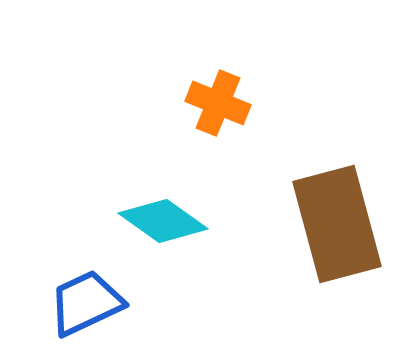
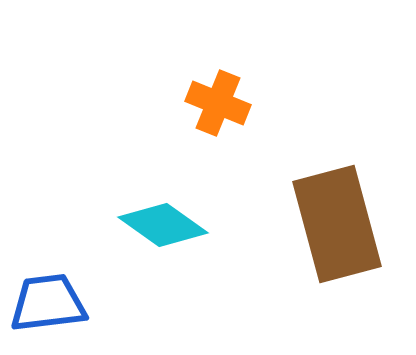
cyan diamond: moved 4 px down
blue trapezoid: moved 38 px left; rotated 18 degrees clockwise
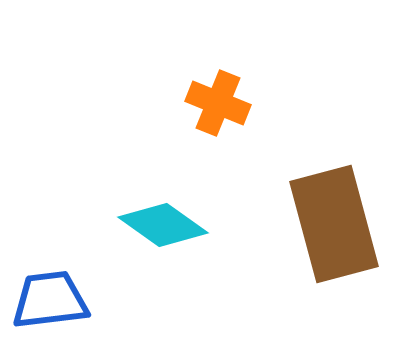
brown rectangle: moved 3 px left
blue trapezoid: moved 2 px right, 3 px up
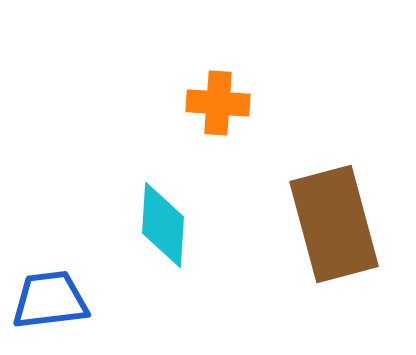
orange cross: rotated 18 degrees counterclockwise
cyan diamond: rotated 58 degrees clockwise
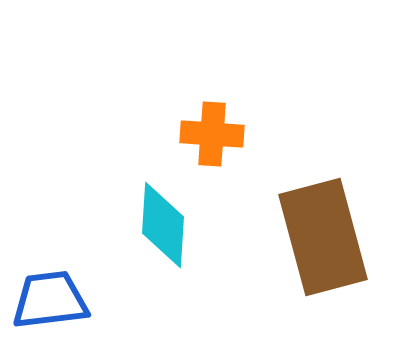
orange cross: moved 6 px left, 31 px down
brown rectangle: moved 11 px left, 13 px down
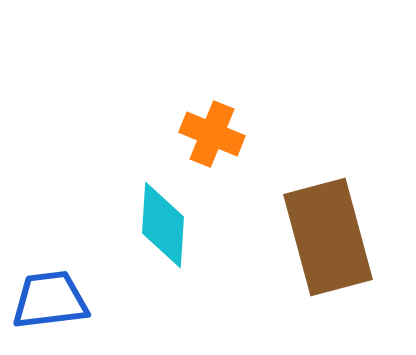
orange cross: rotated 18 degrees clockwise
brown rectangle: moved 5 px right
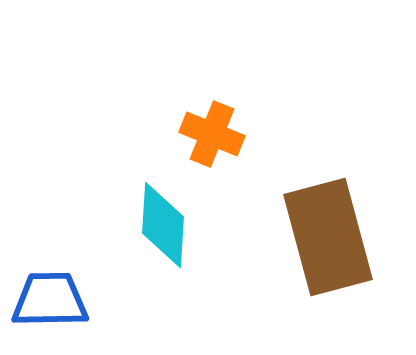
blue trapezoid: rotated 6 degrees clockwise
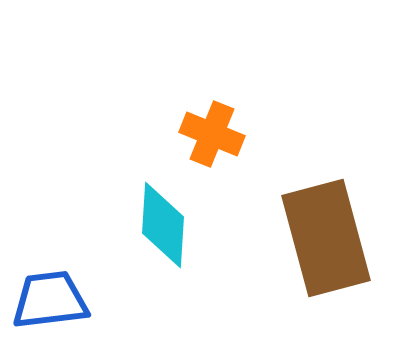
brown rectangle: moved 2 px left, 1 px down
blue trapezoid: rotated 6 degrees counterclockwise
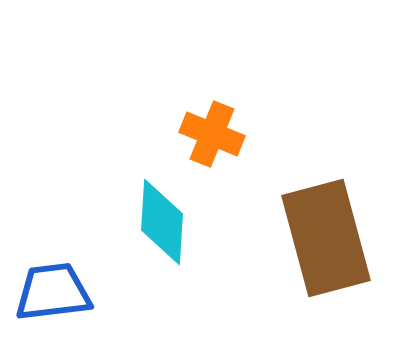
cyan diamond: moved 1 px left, 3 px up
blue trapezoid: moved 3 px right, 8 px up
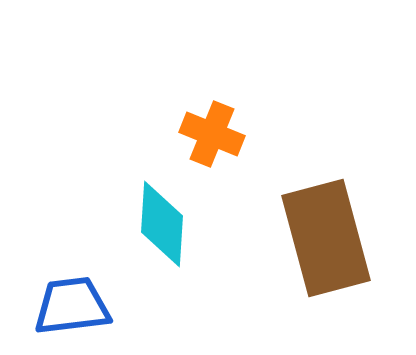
cyan diamond: moved 2 px down
blue trapezoid: moved 19 px right, 14 px down
